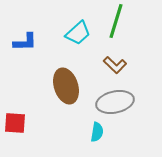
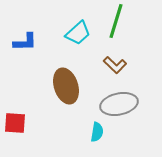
gray ellipse: moved 4 px right, 2 px down
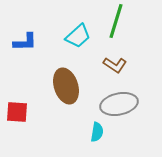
cyan trapezoid: moved 3 px down
brown L-shape: rotated 10 degrees counterclockwise
red square: moved 2 px right, 11 px up
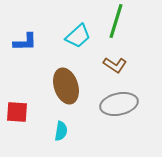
cyan semicircle: moved 36 px left, 1 px up
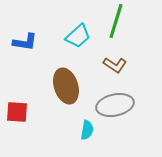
blue L-shape: rotated 10 degrees clockwise
gray ellipse: moved 4 px left, 1 px down
cyan semicircle: moved 26 px right, 1 px up
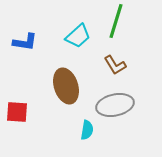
brown L-shape: rotated 25 degrees clockwise
